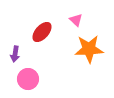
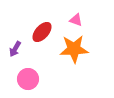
pink triangle: rotated 24 degrees counterclockwise
orange star: moved 15 px left
purple arrow: moved 5 px up; rotated 21 degrees clockwise
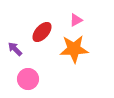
pink triangle: rotated 48 degrees counterclockwise
purple arrow: rotated 105 degrees clockwise
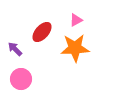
orange star: moved 1 px right, 1 px up
pink circle: moved 7 px left
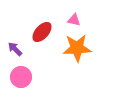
pink triangle: moved 2 px left; rotated 40 degrees clockwise
orange star: moved 2 px right
pink circle: moved 2 px up
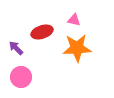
red ellipse: rotated 30 degrees clockwise
purple arrow: moved 1 px right, 1 px up
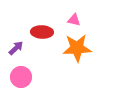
red ellipse: rotated 20 degrees clockwise
purple arrow: rotated 91 degrees clockwise
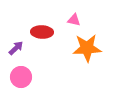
orange star: moved 10 px right
